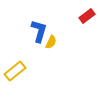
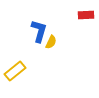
red rectangle: moved 1 px left, 1 px up; rotated 35 degrees clockwise
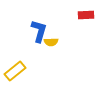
yellow semicircle: rotated 64 degrees clockwise
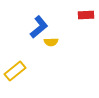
blue L-shape: moved 4 px up; rotated 35 degrees clockwise
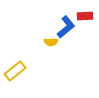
red rectangle: moved 1 px left, 1 px down
blue L-shape: moved 27 px right
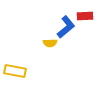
yellow semicircle: moved 1 px left, 1 px down
yellow rectangle: rotated 50 degrees clockwise
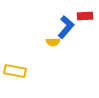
blue L-shape: rotated 10 degrees counterclockwise
yellow semicircle: moved 3 px right, 1 px up
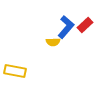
red rectangle: moved 9 px down; rotated 42 degrees counterclockwise
